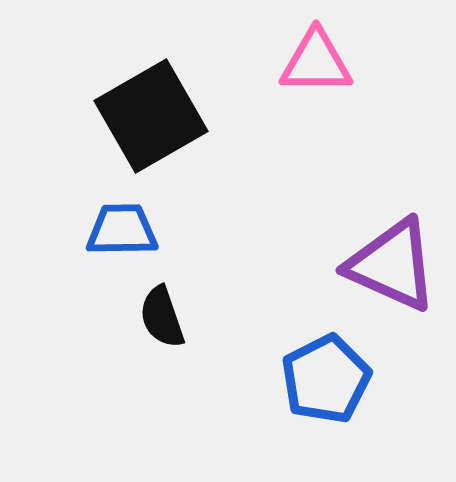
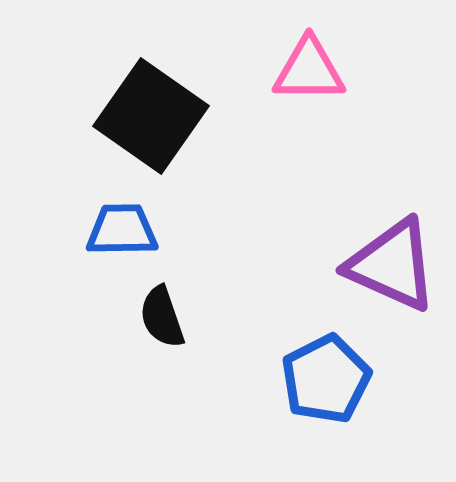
pink triangle: moved 7 px left, 8 px down
black square: rotated 25 degrees counterclockwise
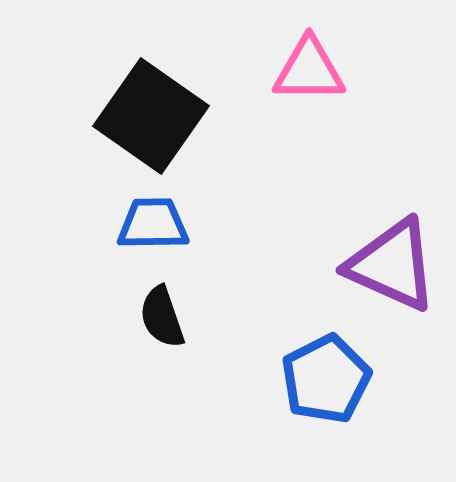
blue trapezoid: moved 31 px right, 6 px up
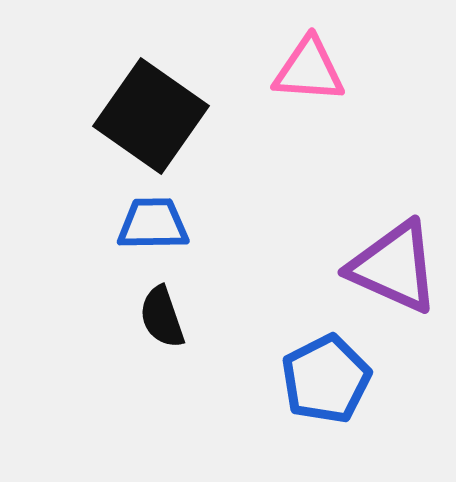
pink triangle: rotated 4 degrees clockwise
purple triangle: moved 2 px right, 2 px down
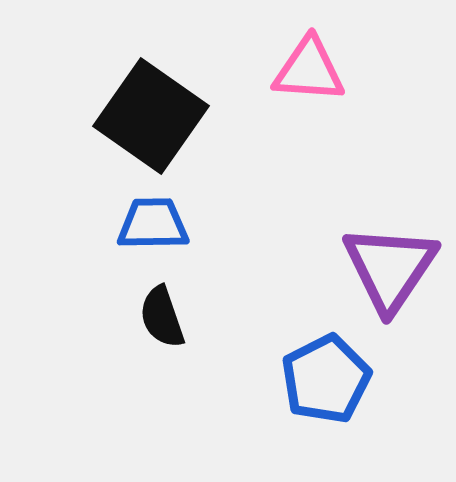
purple triangle: moved 4 px left, 1 px down; rotated 40 degrees clockwise
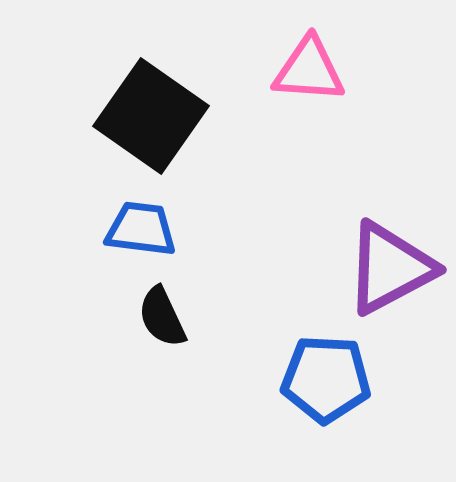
blue trapezoid: moved 12 px left, 5 px down; rotated 8 degrees clockwise
purple triangle: rotated 28 degrees clockwise
black semicircle: rotated 6 degrees counterclockwise
blue pentagon: rotated 30 degrees clockwise
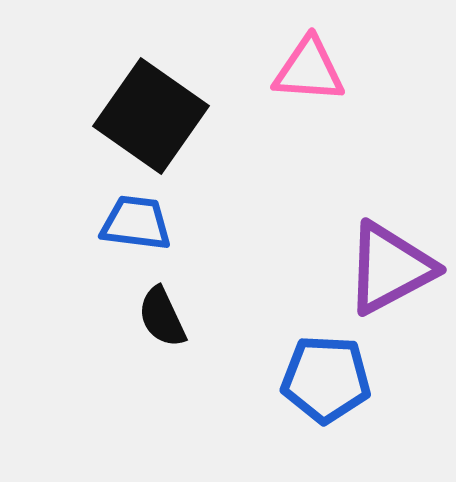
blue trapezoid: moved 5 px left, 6 px up
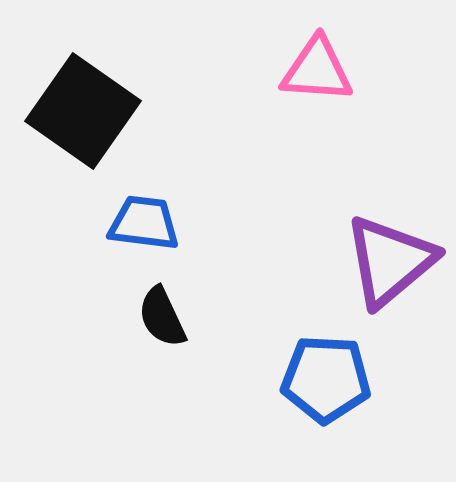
pink triangle: moved 8 px right
black square: moved 68 px left, 5 px up
blue trapezoid: moved 8 px right
purple triangle: moved 7 px up; rotated 12 degrees counterclockwise
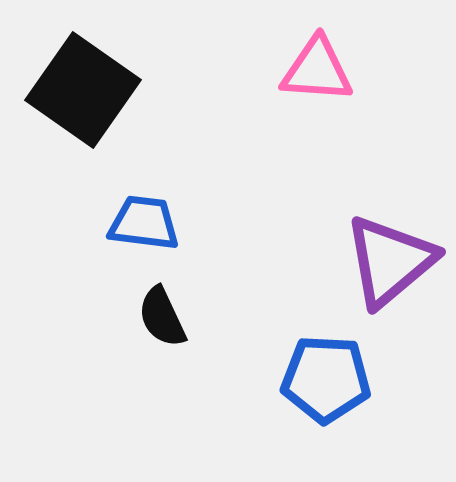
black square: moved 21 px up
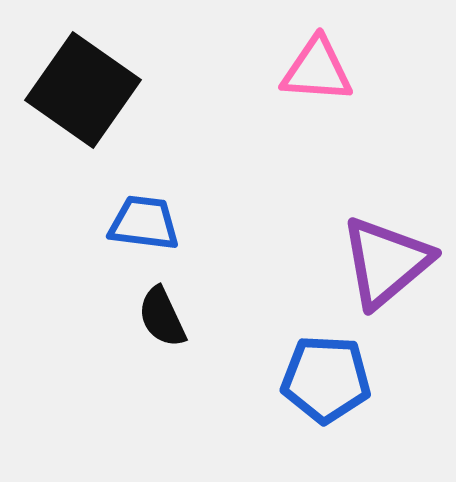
purple triangle: moved 4 px left, 1 px down
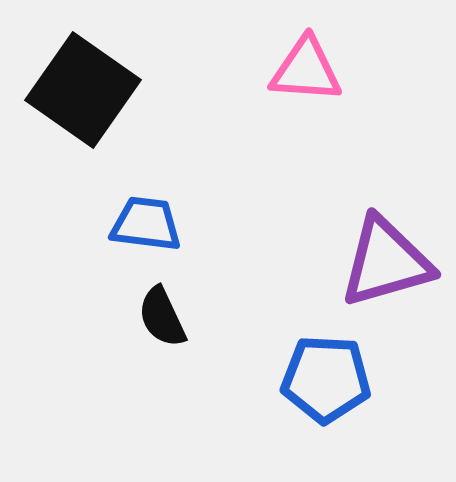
pink triangle: moved 11 px left
blue trapezoid: moved 2 px right, 1 px down
purple triangle: rotated 24 degrees clockwise
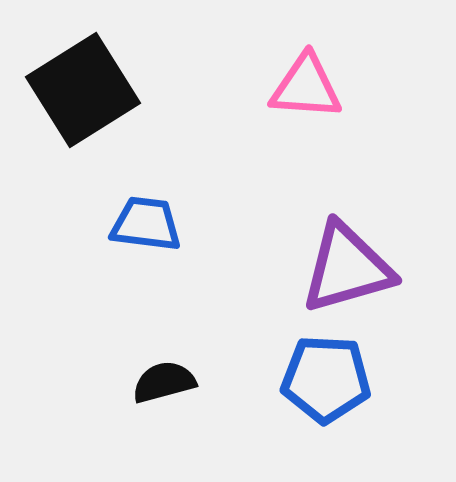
pink triangle: moved 17 px down
black square: rotated 23 degrees clockwise
purple triangle: moved 39 px left, 6 px down
black semicircle: moved 2 px right, 65 px down; rotated 100 degrees clockwise
